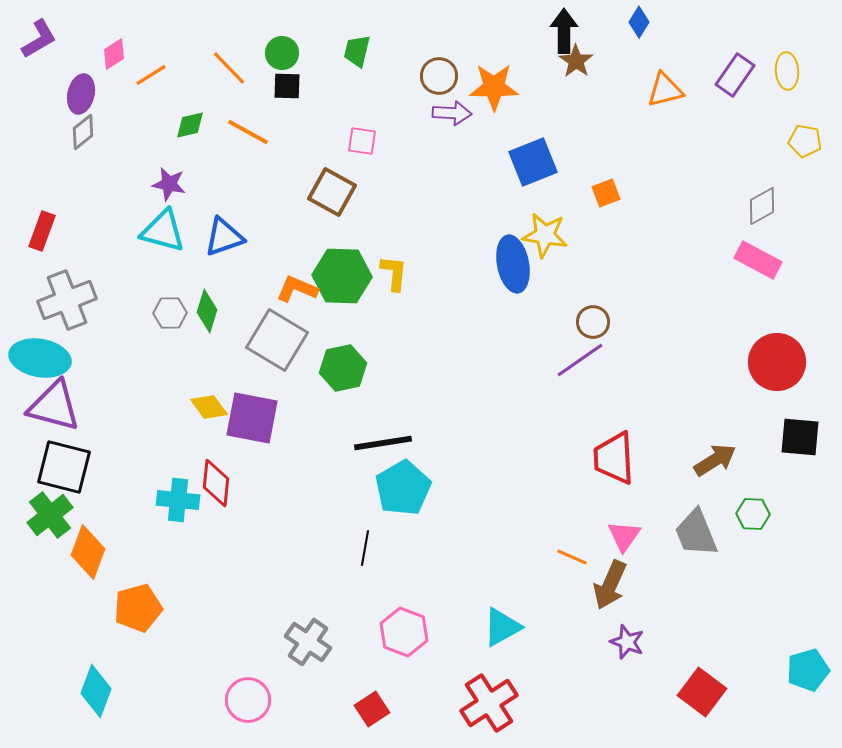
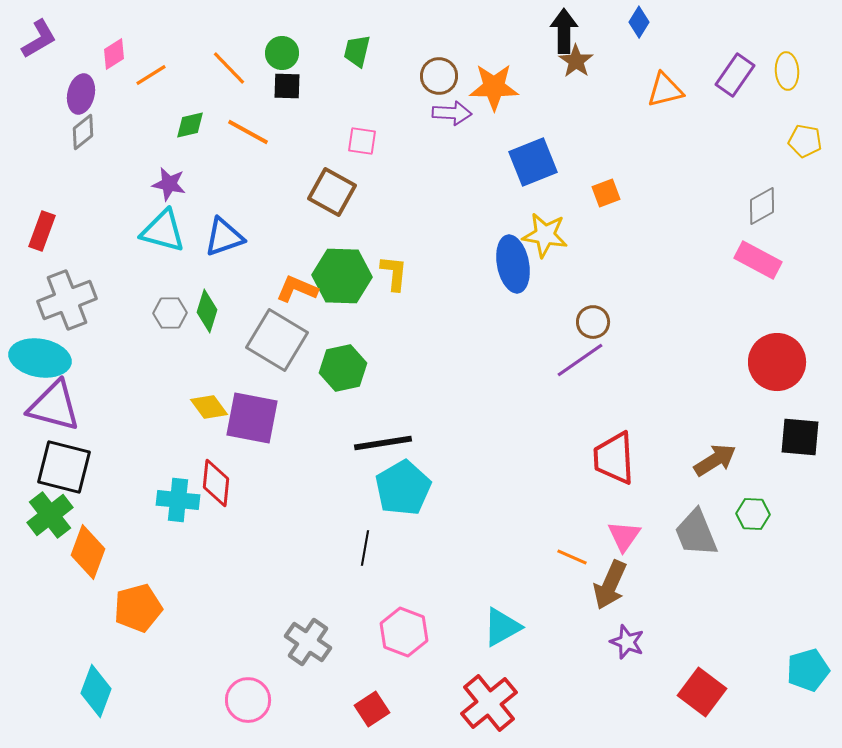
red cross at (489, 703): rotated 6 degrees counterclockwise
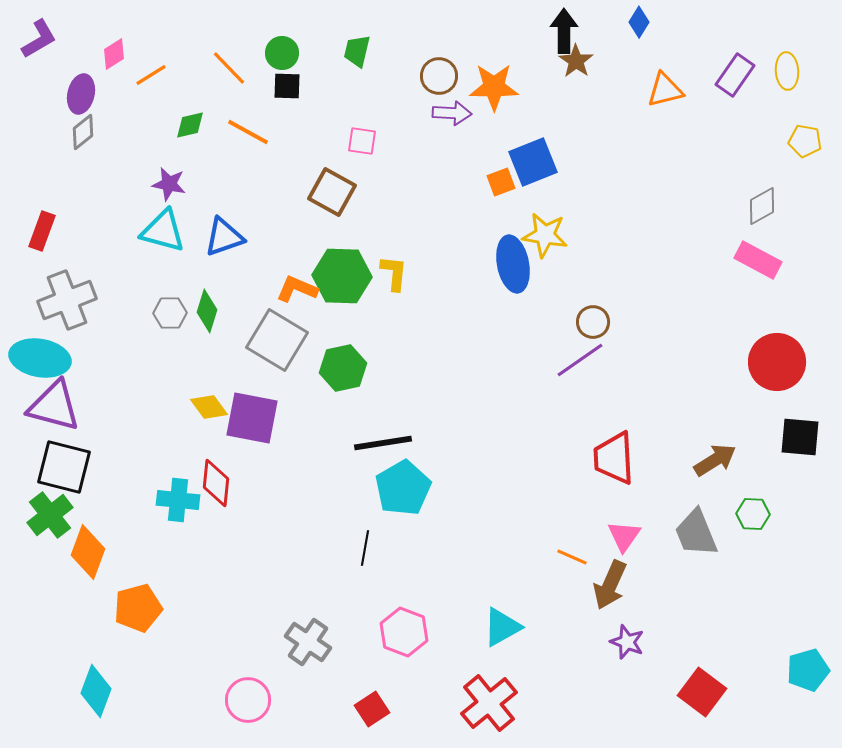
orange square at (606, 193): moved 105 px left, 11 px up
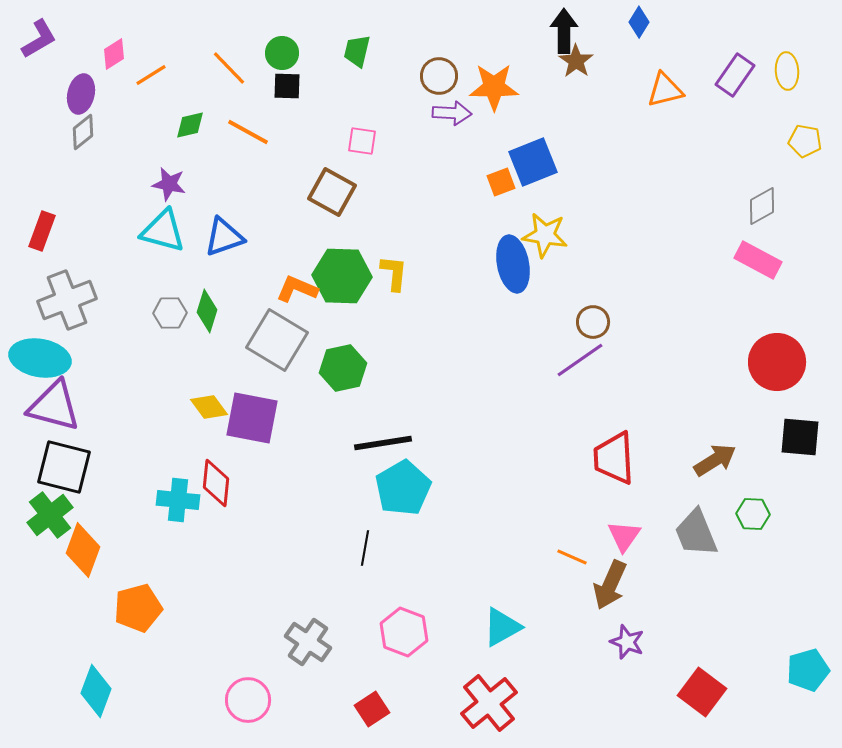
orange diamond at (88, 552): moved 5 px left, 2 px up
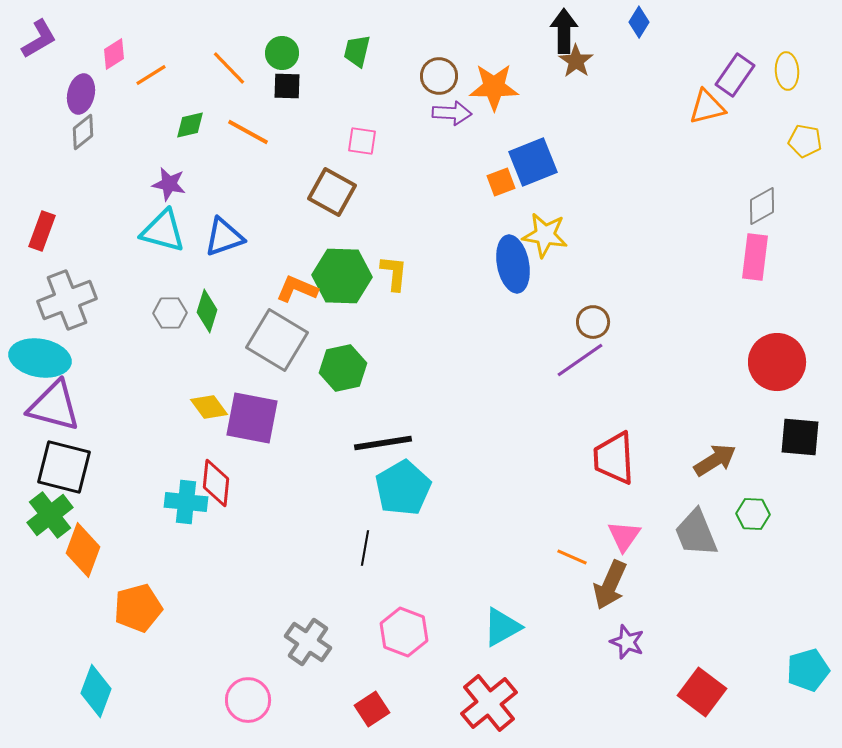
orange triangle at (665, 90): moved 42 px right, 17 px down
pink rectangle at (758, 260): moved 3 px left, 3 px up; rotated 69 degrees clockwise
cyan cross at (178, 500): moved 8 px right, 2 px down
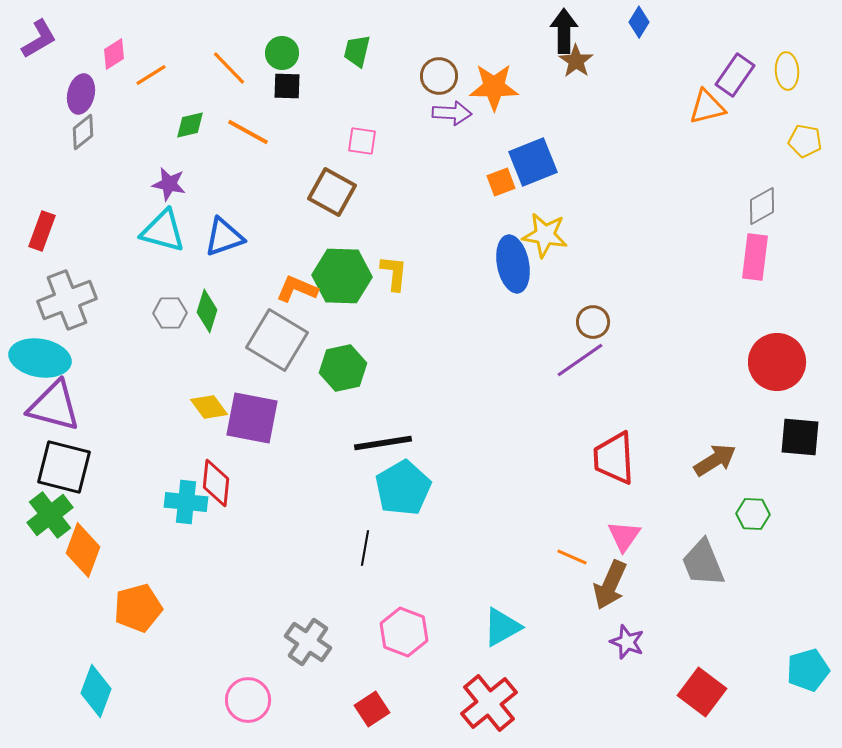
gray trapezoid at (696, 533): moved 7 px right, 30 px down
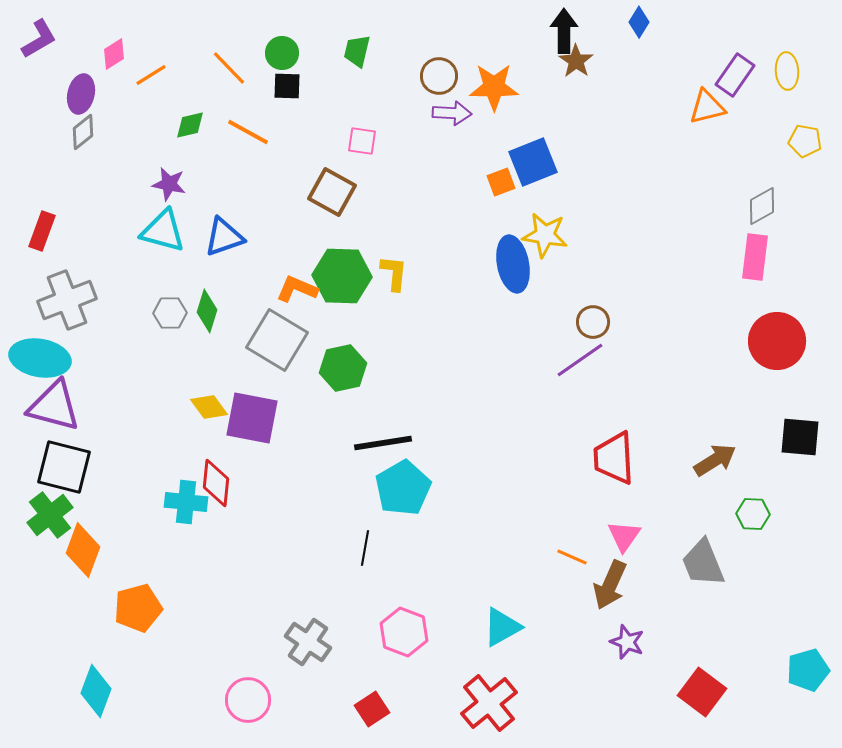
red circle at (777, 362): moved 21 px up
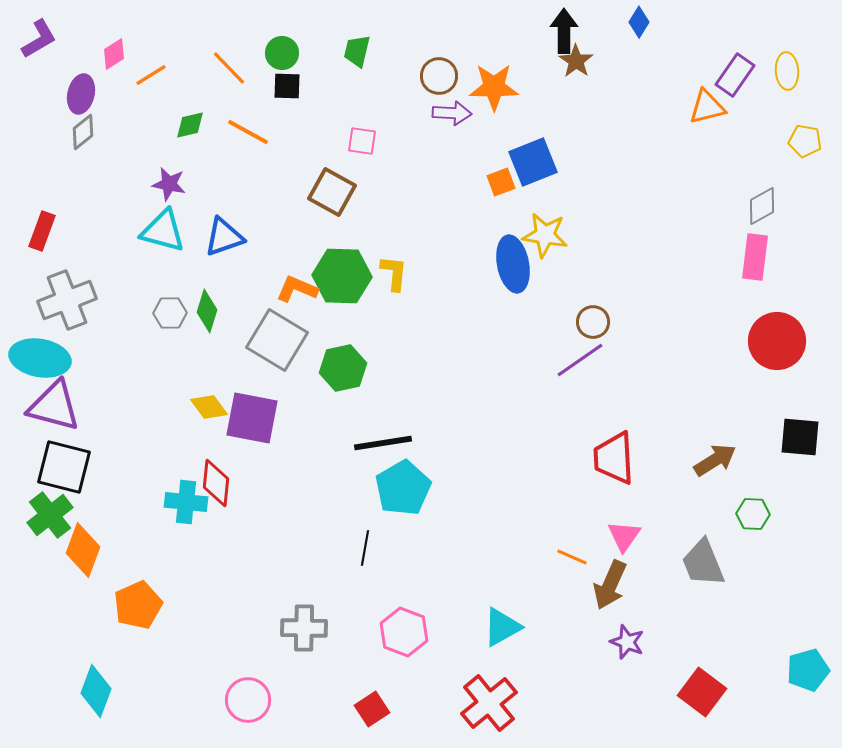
orange pentagon at (138, 608): moved 3 px up; rotated 9 degrees counterclockwise
gray cross at (308, 642): moved 4 px left, 14 px up; rotated 33 degrees counterclockwise
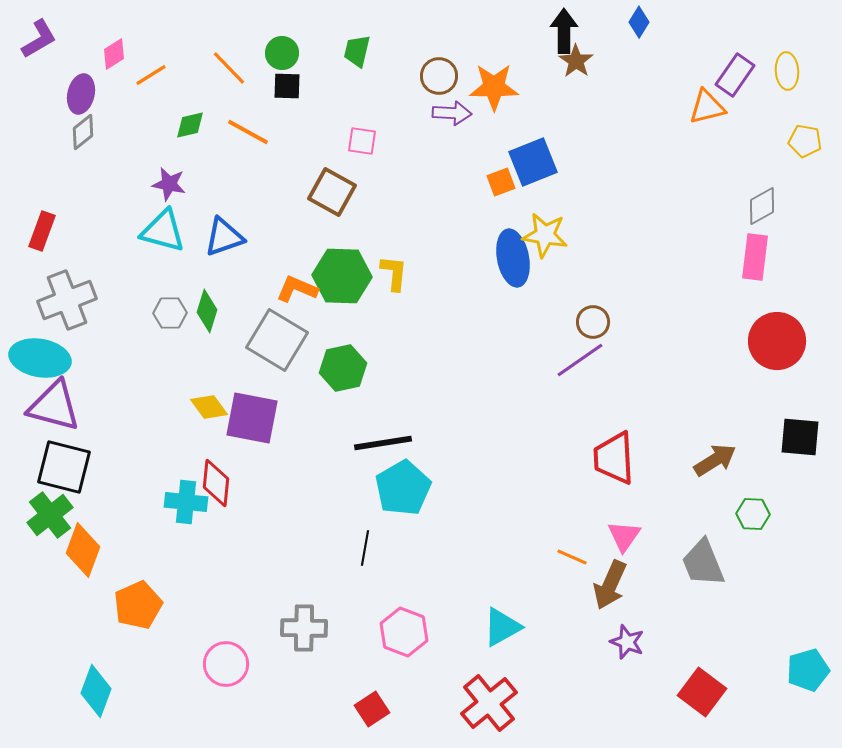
blue ellipse at (513, 264): moved 6 px up
pink circle at (248, 700): moved 22 px left, 36 px up
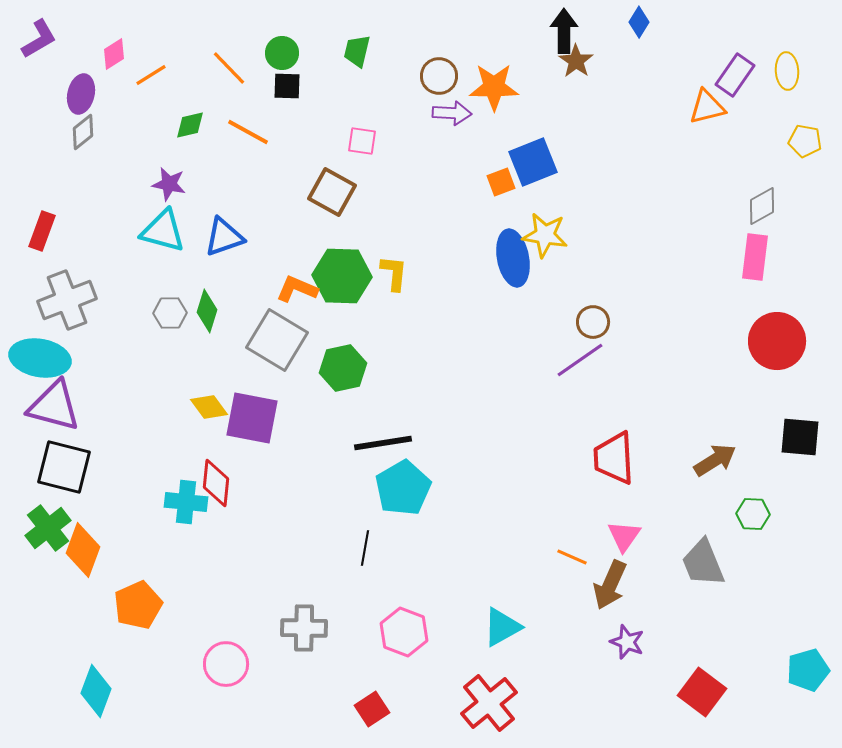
green cross at (50, 515): moved 2 px left, 13 px down
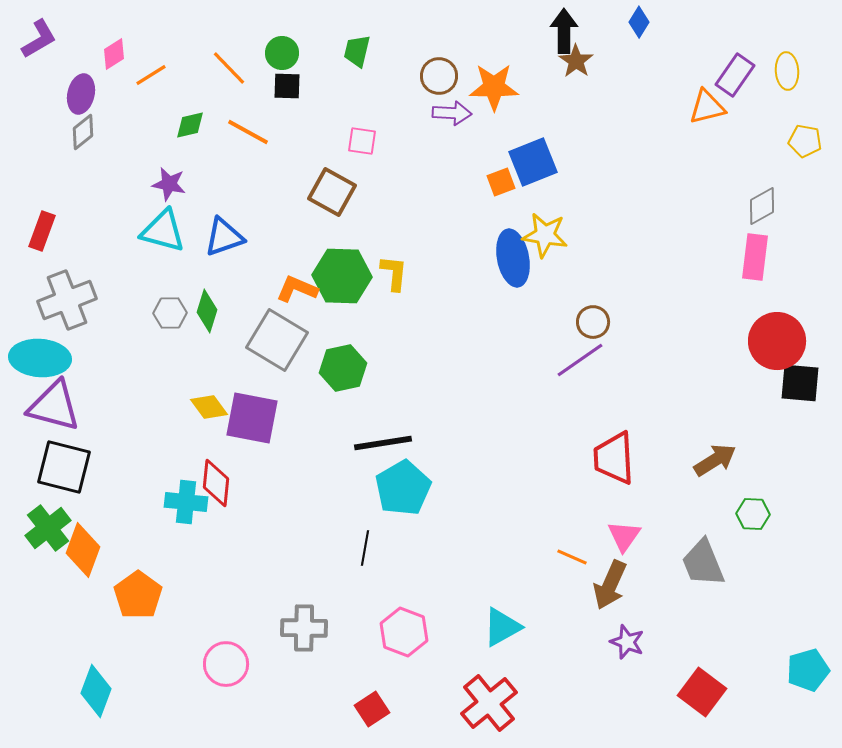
cyan ellipse at (40, 358): rotated 6 degrees counterclockwise
black square at (800, 437): moved 54 px up
orange pentagon at (138, 605): moved 10 px up; rotated 12 degrees counterclockwise
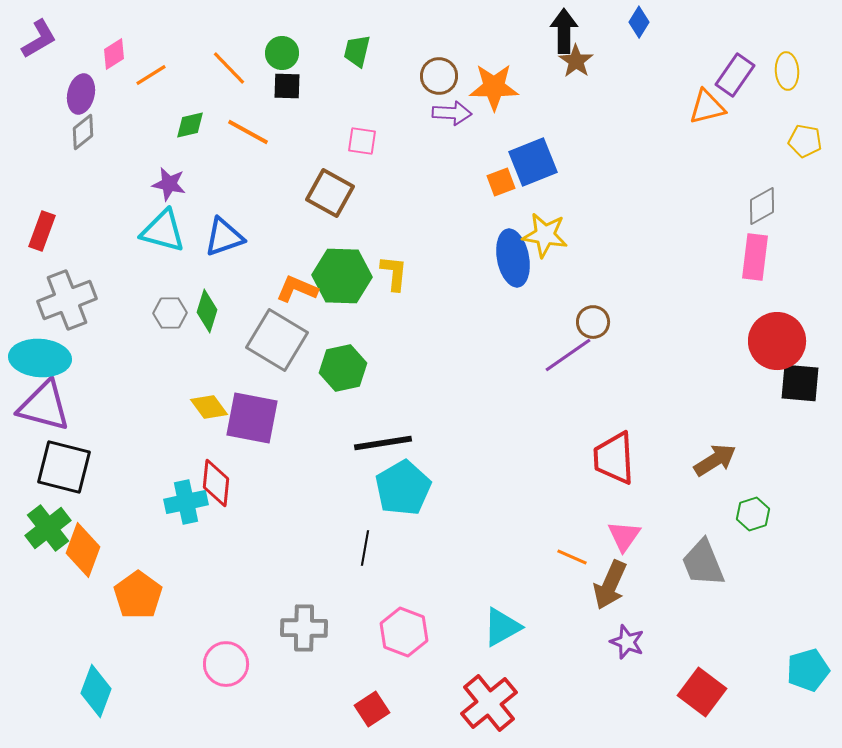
brown square at (332, 192): moved 2 px left, 1 px down
purple line at (580, 360): moved 12 px left, 5 px up
purple triangle at (54, 406): moved 10 px left
cyan cross at (186, 502): rotated 18 degrees counterclockwise
green hexagon at (753, 514): rotated 20 degrees counterclockwise
